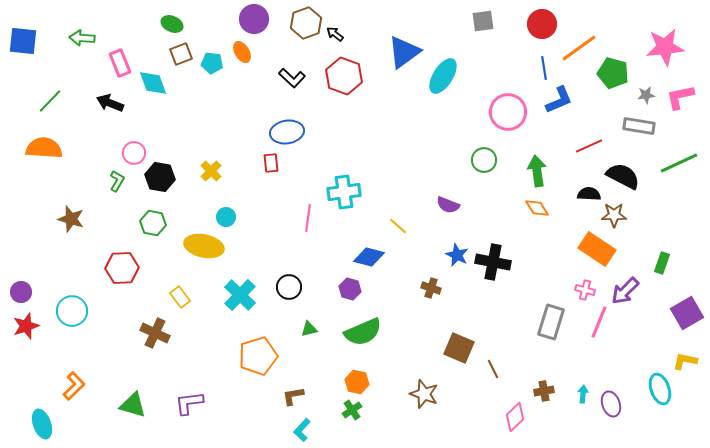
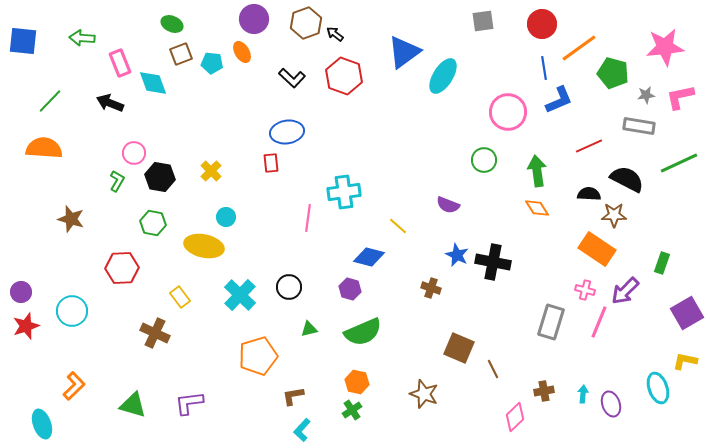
black semicircle at (623, 176): moved 4 px right, 3 px down
cyan ellipse at (660, 389): moved 2 px left, 1 px up
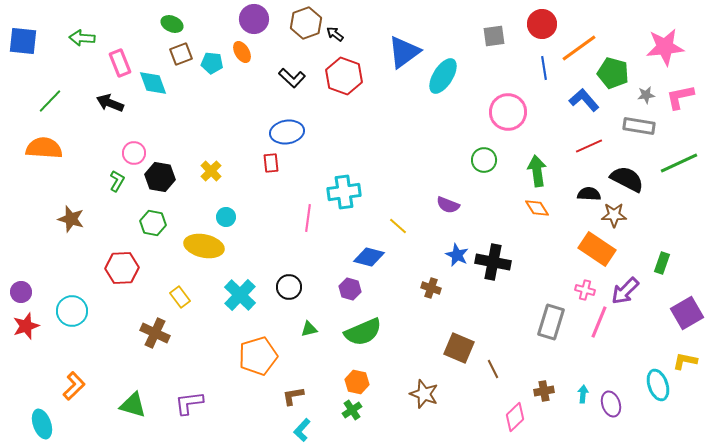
gray square at (483, 21): moved 11 px right, 15 px down
blue L-shape at (559, 100): moved 25 px right; rotated 108 degrees counterclockwise
cyan ellipse at (658, 388): moved 3 px up
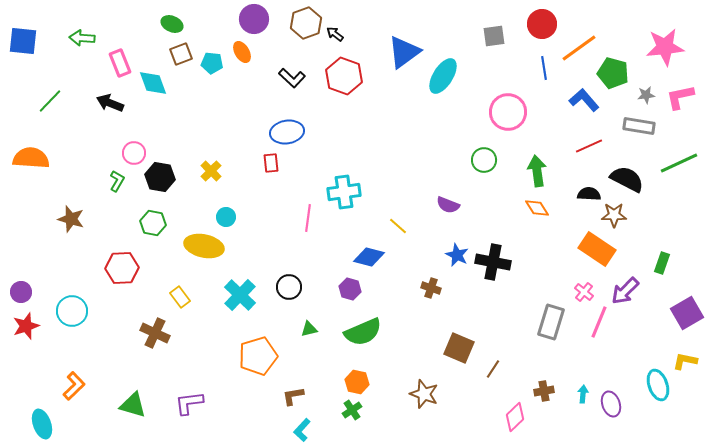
orange semicircle at (44, 148): moved 13 px left, 10 px down
pink cross at (585, 290): moved 1 px left, 2 px down; rotated 24 degrees clockwise
brown line at (493, 369): rotated 60 degrees clockwise
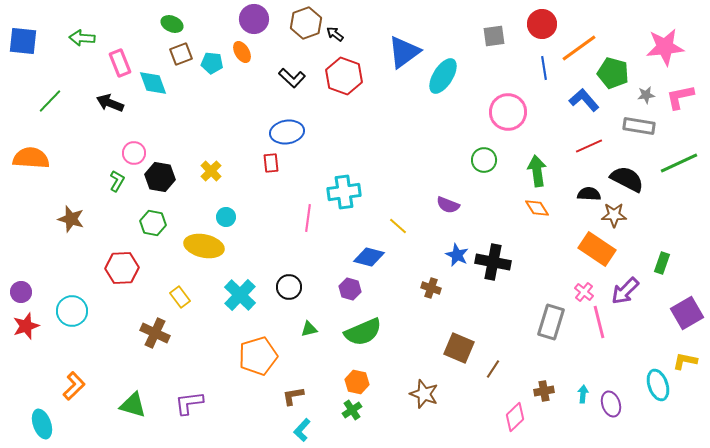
pink line at (599, 322): rotated 36 degrees counterclockwise
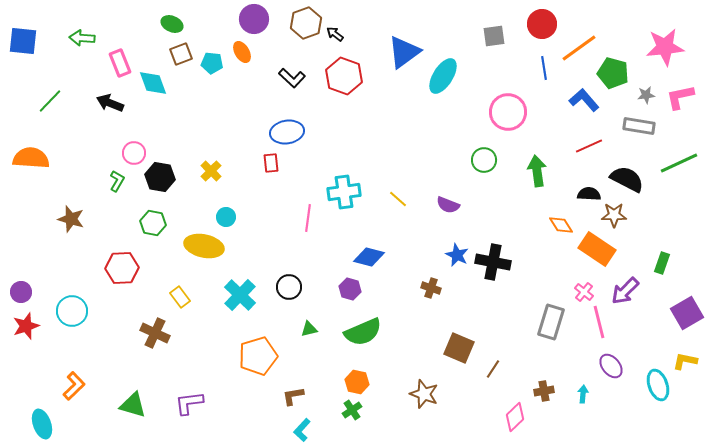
orange diamond at (537, 208): moved 24 px right, 17 px down
yellow line at (398, 226): moved 27 px up
purple ellipse at (611, 404): moved 38 px up; rotated 20 degrees counterclockwise
